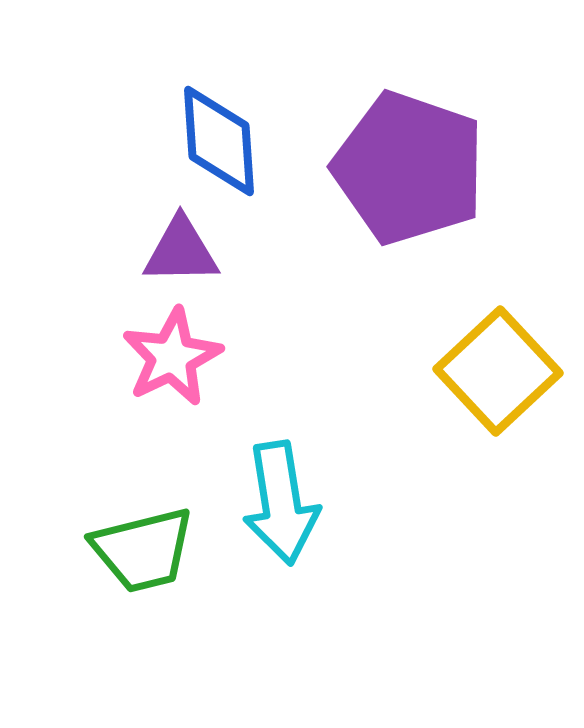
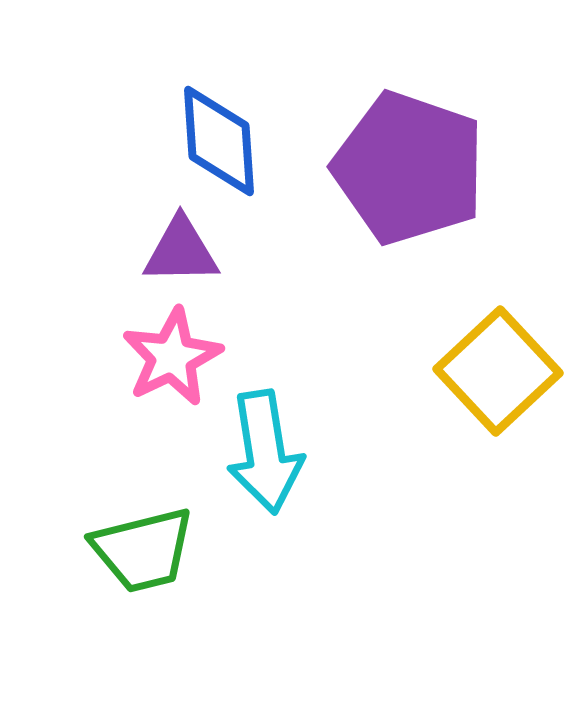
cyan arrow: moved 16 px left, 51 px up
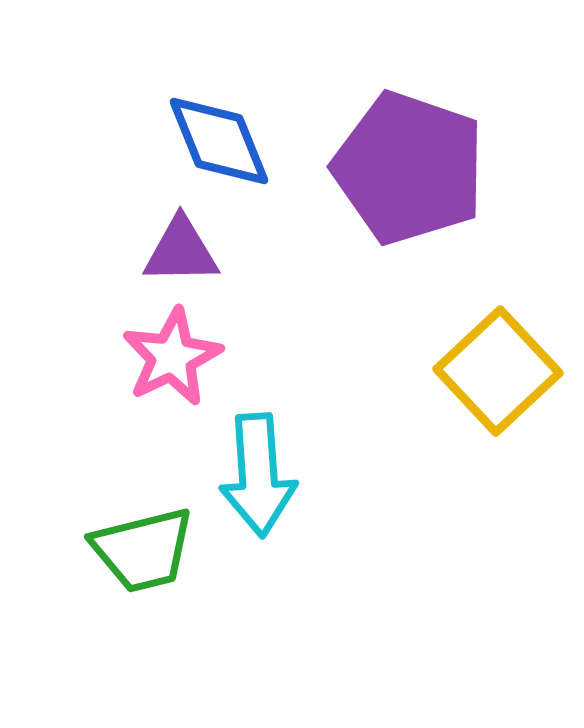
blue diamond: rotated 18 degrees counterclockwise
cyan arrow: moved 7 px left, 23 px down; rotated 5 degrees clockwise
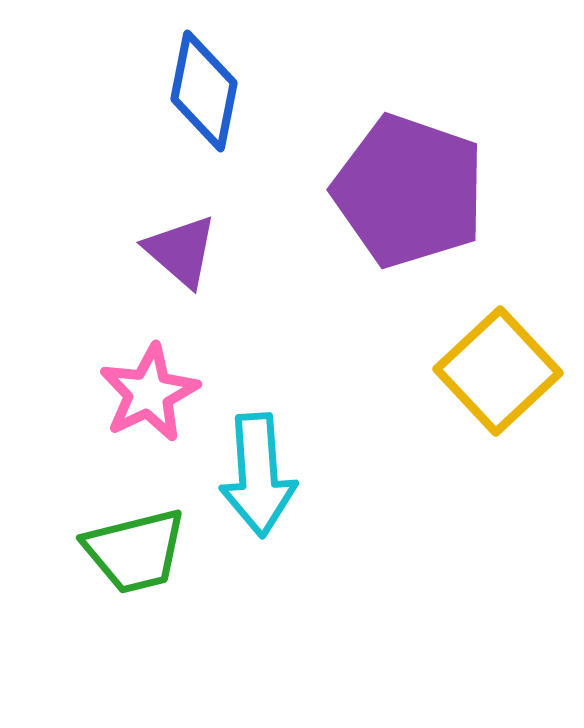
blue diamond: moved 15 px left, 50 px up; rotated 33 degrees clockwise
purple pentagon: moved 23 px down
purple triangle: rotated 42 degrees clockwise
pink star: moved 23 px left, 36 px down
green trapezoid: moved 8 px left, 1 px down
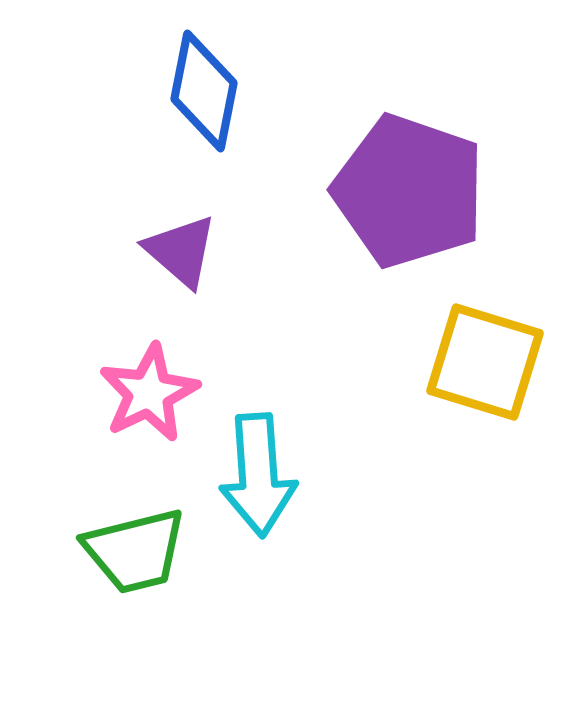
yellow square: moved 13 px left, 9 px up; rotated 30 degrees counterclockwise
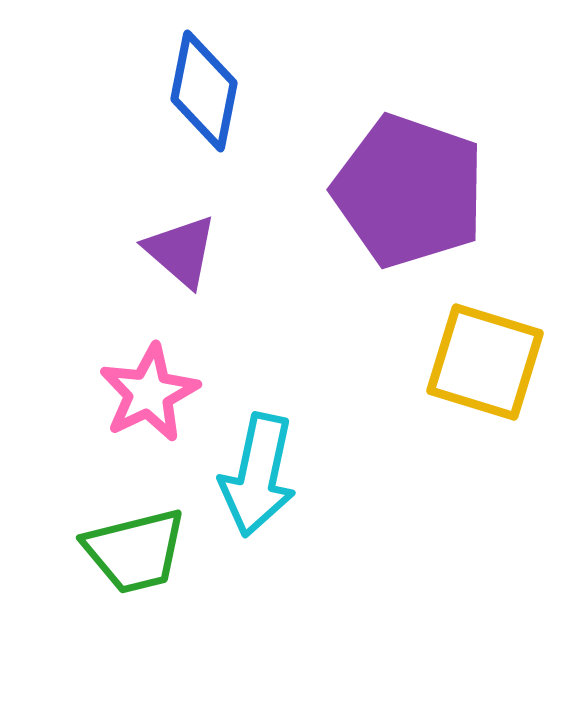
cyan arrow: rotated 16 degrees clockwise
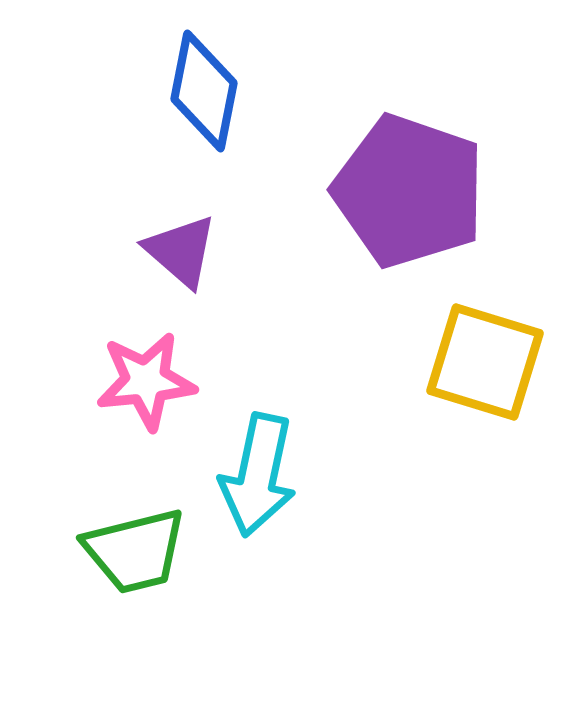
pink star: moved 3 px left, 12 px up; rotated 20 degrees clockwise
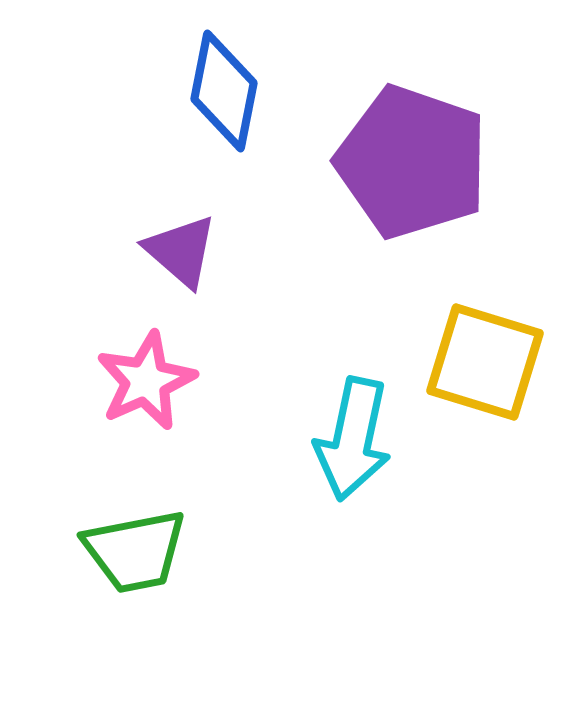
blue diamond: moved 20 px right
purple pentagon: moved 3 px right, 29 px up
pink star: rotated 18 degrees counterclockwise
cyan arrow: moved 95 px right, 36 px up
green trapezoid: rotated 3 degrees clockwise
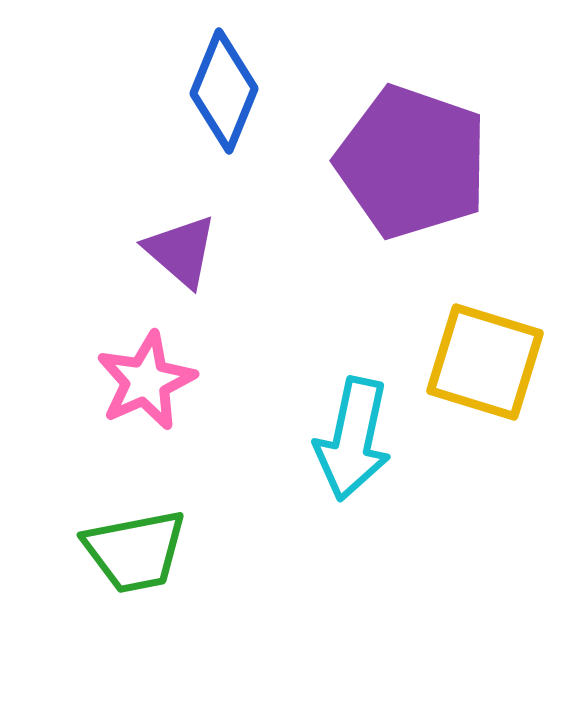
blue diamond: rotated 11 degrees clockwise
